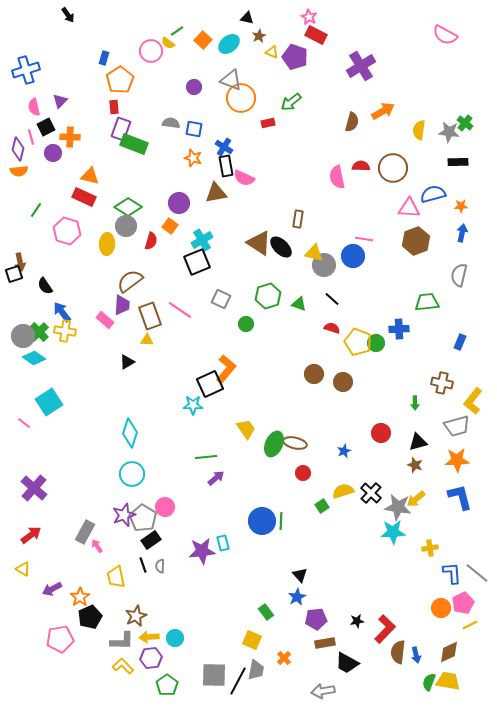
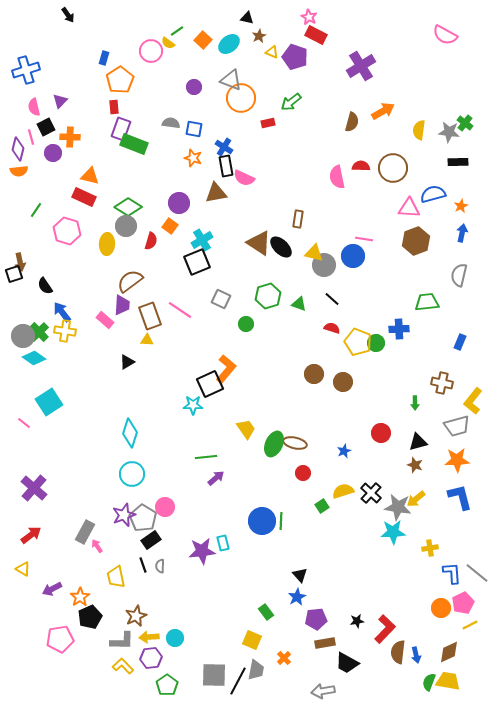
orange star at (461, 206): rotated 24 degrees counterclockwise
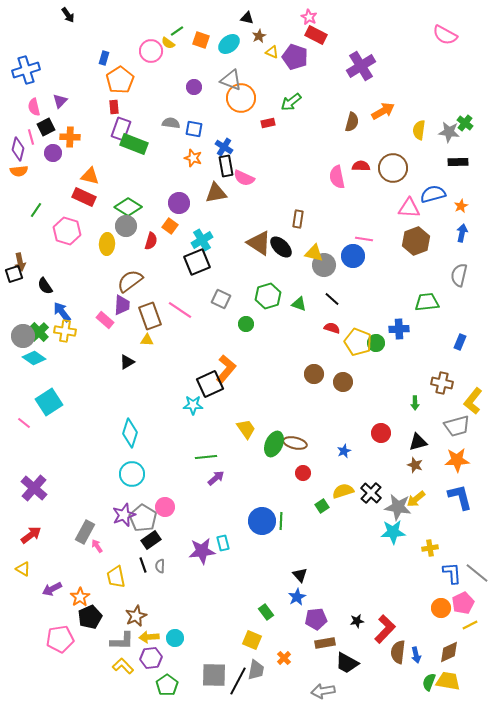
orange square at (203, 40): moved 2 px left; rotated 24 degrees counterclockwise
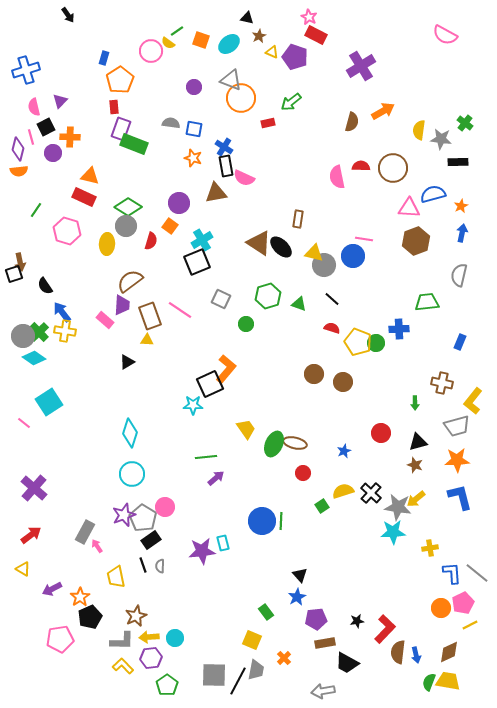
gray star at (449, 132): moved 8 px left, 7 px down
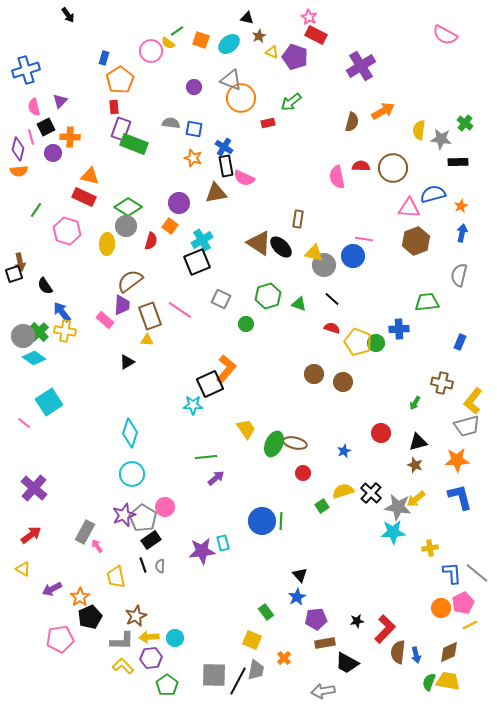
green arrow at (415, 403): rotated 32 degrees clockwise
gray trapezoid at (457, 426): moved 10 px right
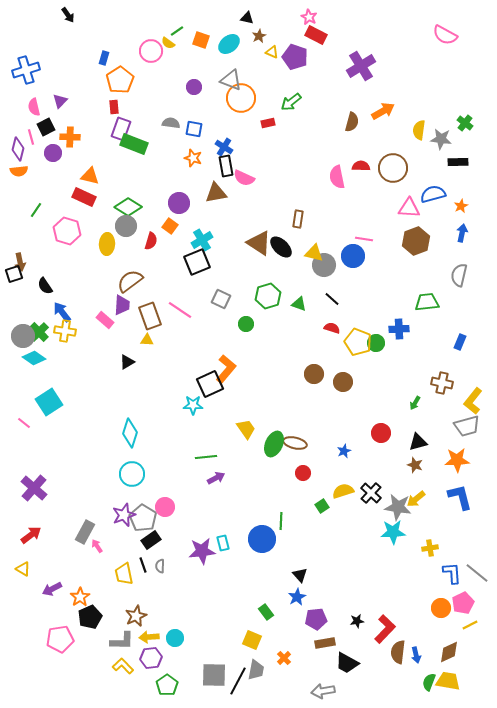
purple arrow at (216, 478): rotated 12 degrees clockwise
blue circle at (262, 521): moved 18 px down
yellow trapezoid at (116, 577): moved 8 px right, 3 px up
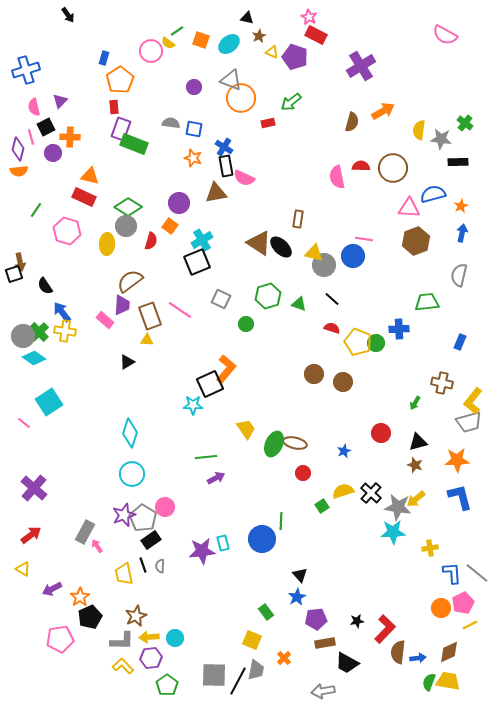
gray trapezoid at (467, 426): moved 2 px right, 4 px up
blue arrow at (416, 655): moved 2 px right, 3 px down; rotated 84 degrees counterclockwise
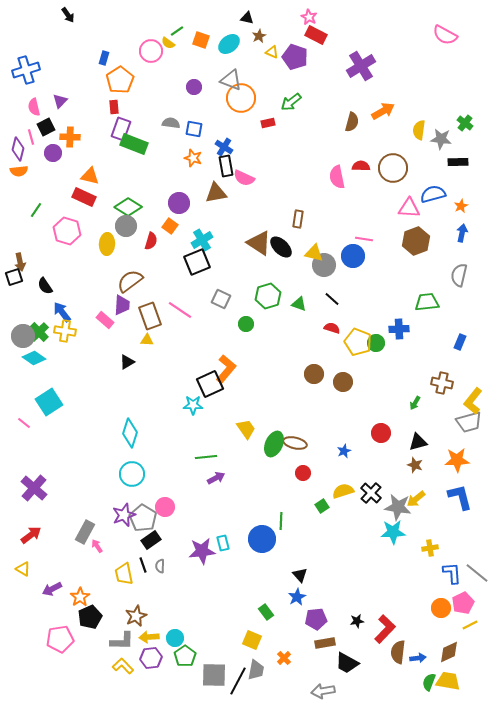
black square at (14, 274): moved 3 px down
green pentagon at (167, 685): moved 18 px right, 29 px up
